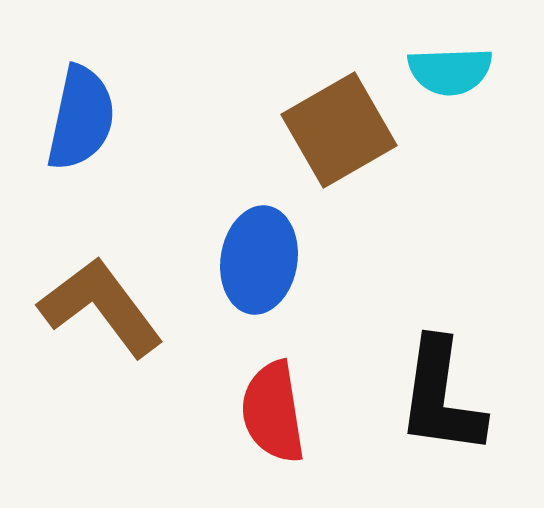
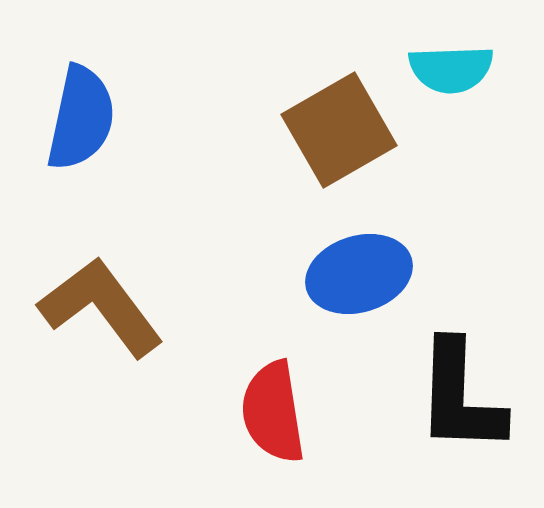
cyan semicircle: moved 1 px right, 2 px up
blue ellipse: moved 100 px right, 14 px down; rotated 64 degrees clockwise
black L-shape: moved 19 px right; rotated 6 degrees counterclockwise
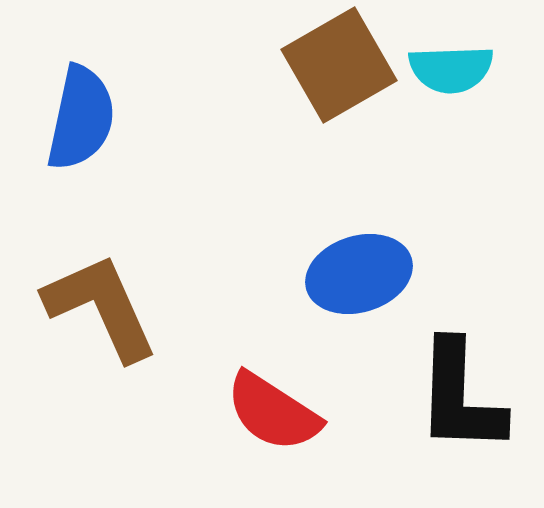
brown square: moved 65 px up
brown L-shape: rotated 13 degrees clockwise
red semicircle: rotated 48 degrees counterclockwise
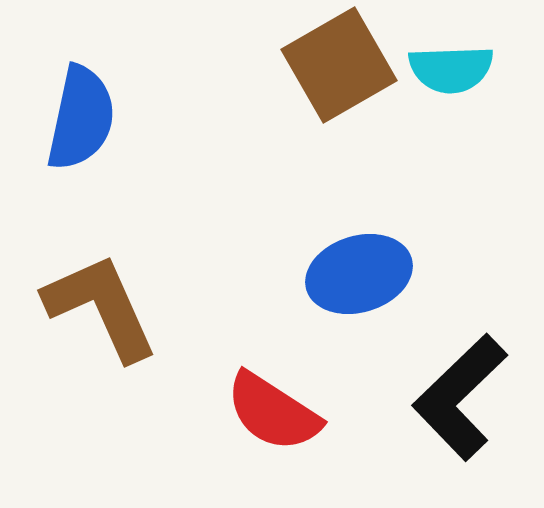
black L-shape: rotated 44 degrees clockwise
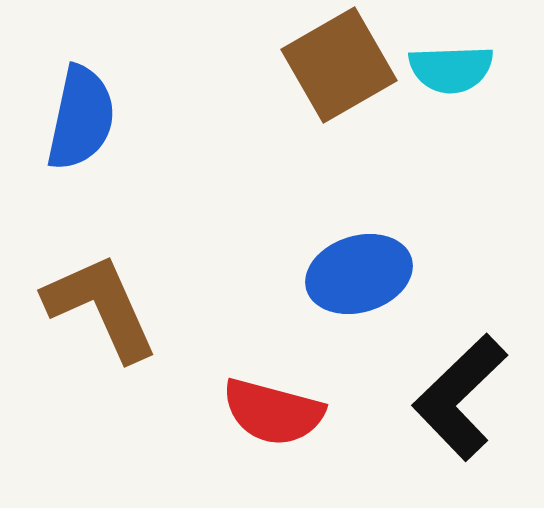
red semicircle: rotated 18 degrees counterclockwise
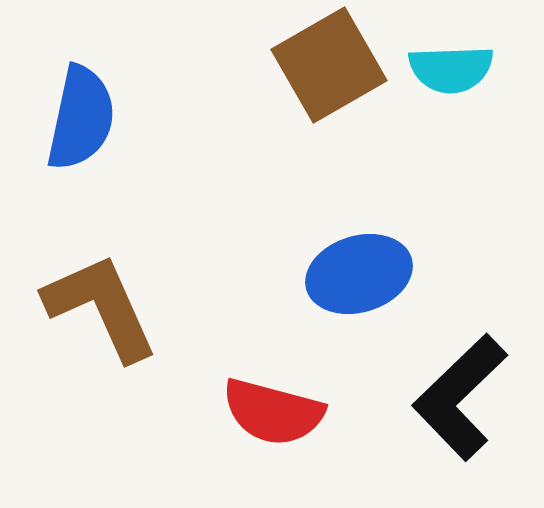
brown square: moved 10 px left
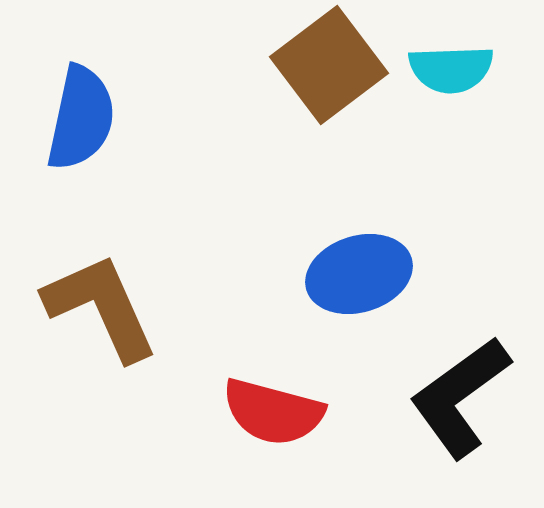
brown square: rotated 7 degrees counterclockwise
black L-shape: rotated 8 degrees clockwise
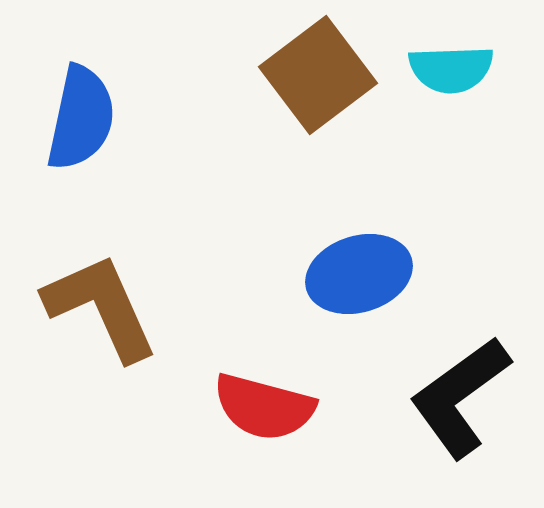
brown square: moved 11 px left, 10 px down
red semicircle: moved 9 px left, 5 px up
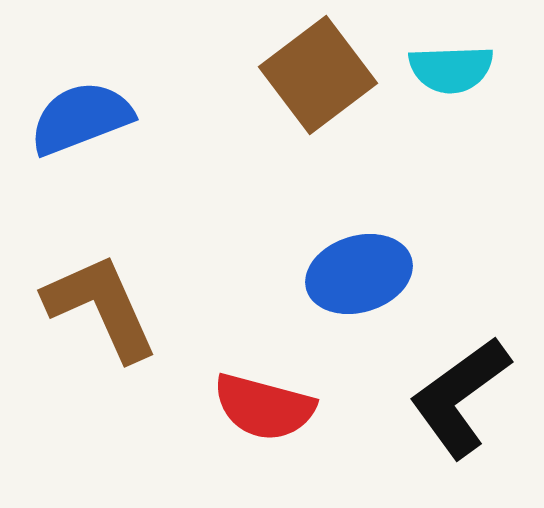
blue semicircle: rotated 123 degrees counterclockwise
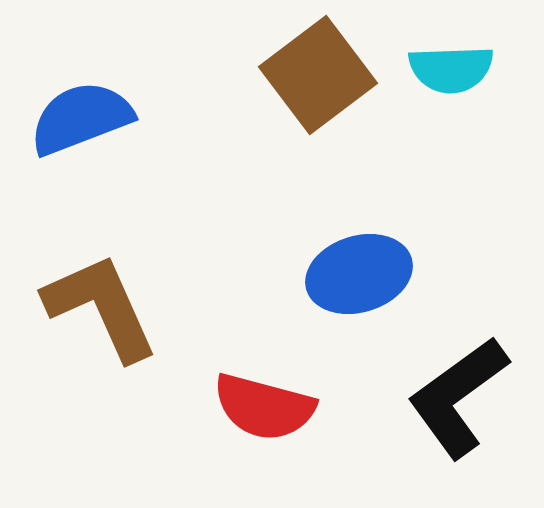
black L-shape: moved 2 px left
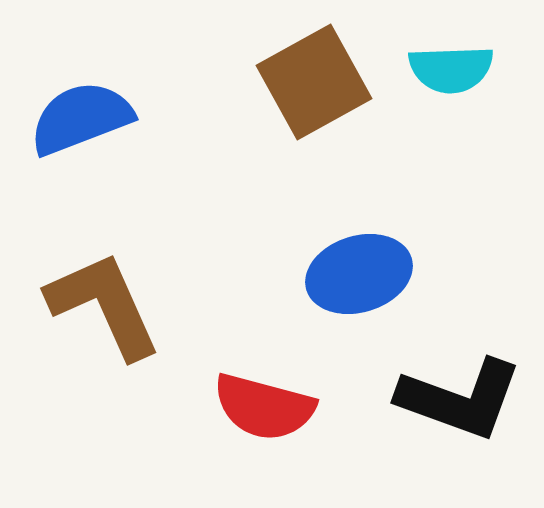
brown square: moved 4 px left, 7 px down; rotated 8 degrees clockwise
brown L-shape: moved 3 px right, 2 px up
black L-shape: moved 2 px right, 2 px down; rotated 124 degrees counterclockwise
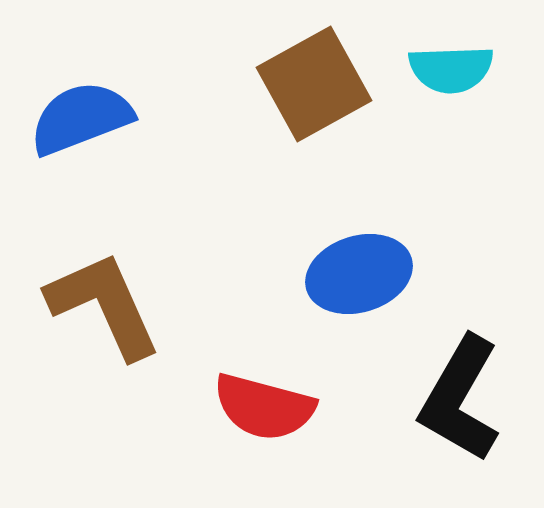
brown square: moved 2 px down
black L-shape: rotated 100 degrees clockwise
